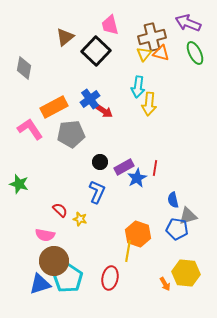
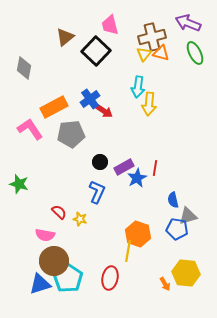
red semicircle: moved 1 px left, 2 px down
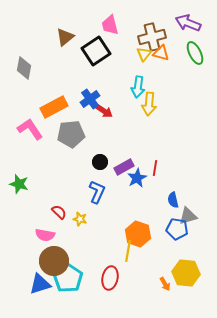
black square: rotated 12 degrees clockwise
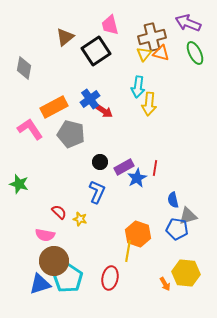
gray pentagon: rotated 20 degrees clockwise
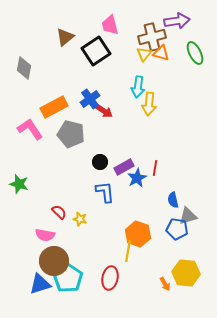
purple arrow: moved 11 px left, 2 px up; rotated 150 degrees clockwise
blue L-shape: moved 8 px right; rotated 30 degrees counterclockwise
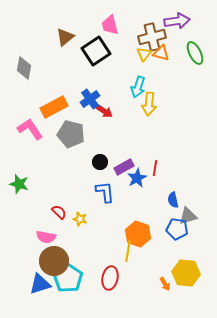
cyan arrow: rotated 10 degrees clockwise
pink semicircle: moved 1 px right, 2 px down
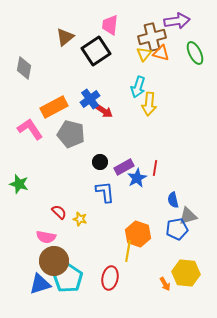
pink trapezoid: rotated 20 degrees clockwise
blue pentagon: rotated 20 degrees counterclockwise
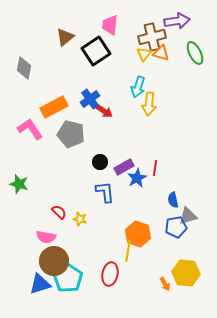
blue pentagon: moved 1 px left, 2 px up
red ellipse: moved 4 px up
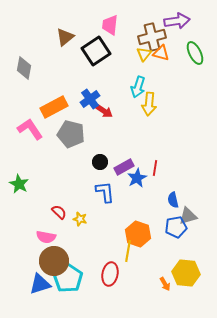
green star: rotated 12 degrees clockwise
